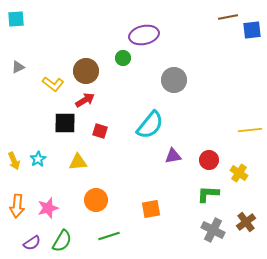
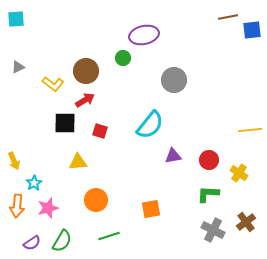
cyan star: moved 4 px left, 24 px down
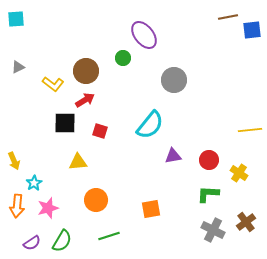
purple ellipse: rotated 64 degrees clockwise
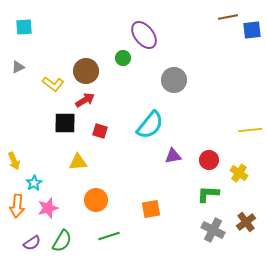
cyan square: moved 8 px right, 8 px down
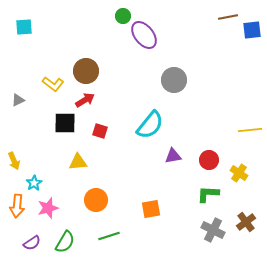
green circle: moved 42 px up
gray triangle: moved 33 px down
green semicircle: moved 3 px right, 1 px down
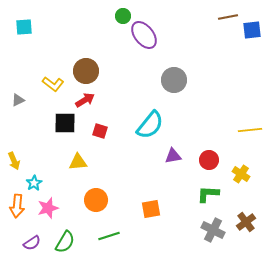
yellow cross: moved 2 px right, 1 px down
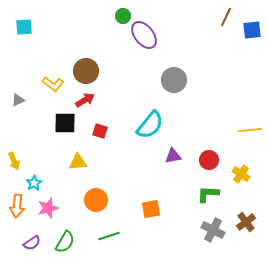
brown line: moved 2 px left; rotated 54 degrees counterclockwise
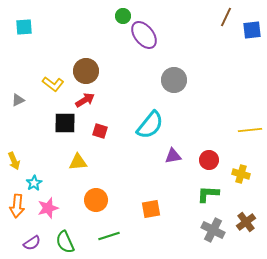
yellow cross: rotated 18 degrees counterclockwise
green semicircle: rotated 125 degrees clockwise
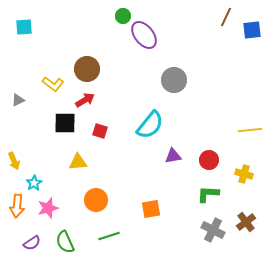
brown circle: moved 1 px right, 2 px up
yellow cross: moved 3 px right
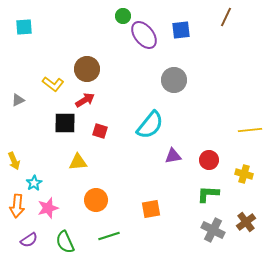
blue square: moved 71 px left
purple semicircle: moved 3 px left, 3 px up
